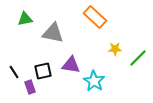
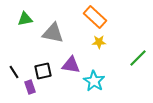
yellow star: moved 16 px left, 7 px up
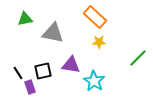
black line: moved 4 px right, 1 px down
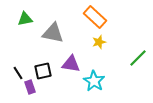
yellow star: rotated 16 degrees counterclockwise
purple triangle: moved 1 px up
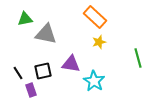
gray triangle: moved 7 px left, 1 px down
green line: rotated 60 degrees counterclockwise
purple rectangle: moved 1 px right, 3 px down
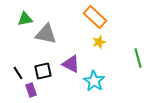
purple triangle: rotated 18 degrees clockwise
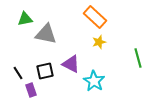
black square: moved 2 px right
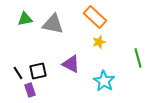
gray triangle: moved 7 px right, 10 px up
black square: moved 7 px left
cyan star: moved 10 px right
purple rectangle: moved 1 px left
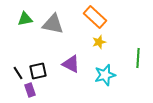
green line: rotated 18 degrees clockwise
cyan star: moved 1 px right, 6 px up; rotated 25 degrees clockwise
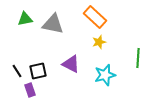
black line: moved 1 px left, 2 px up
